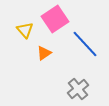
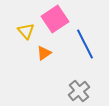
yellow triangle: moved 1 px right, 1 px down
blue line: rotated 16 degrees clockwise
gray cross: moved 1 px right, 2 px down
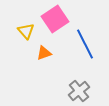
orange triangle: rotated 14 degrees clockwise
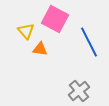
pink square: rotated 28 degrees counterclockwise
blue line: moved 4 px right, 2 px up
orange triangle: moved 4 px left, 4 px up; rotated 28 degrees clockwise
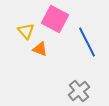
blue line: moved 2 px left
orange triangle: rotated 14 degrees clockwise
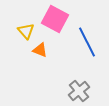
orange triangle: moved 1 px down
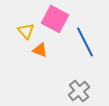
blue line: moved 2 px left
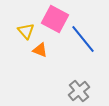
blue line: moved 2 px left, 3 px up; rotated 12 degrees counterclockwise
